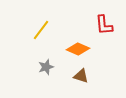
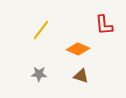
gray star: moved 7 px left, 7 px down; rotated 21 degrees clockwise
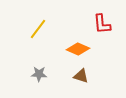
red L-shape: moved 2 px left, 1 px up
yellow line: moved 3 px left, 1 px up
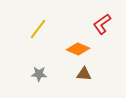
red L-shape: rotated 60 degrees clockwise
brown triangle: moved 3 px right, 2 px up; rotated 14 degrees counterclockwise
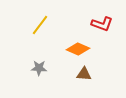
red L-shape: rotated 125 degrees counterclockwise
yellow line: moved 2 px right, 4 px up
gray star: moved 6 px up
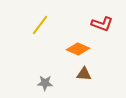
gray star: moved 6 px right, 15 px down
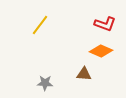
red L-shape: moved 3 px right
orange diamond: moved 23 px right, 2 px down
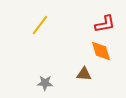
red L-shape: rotated 30 degrees counterclockwise
orange diamond: rotated 50 degrees clockwise
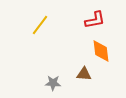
red L-shape: moved 10 px left, 4 px up
orange diamond: rotated 10 degrees clockwise
gray star: moved 8 px right
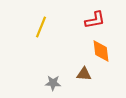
yellow line: moved 1 px right, 2 px down; rotated 15 degrees counterclockwise
